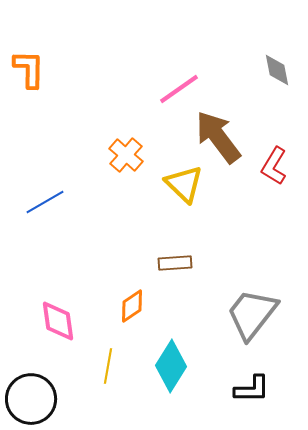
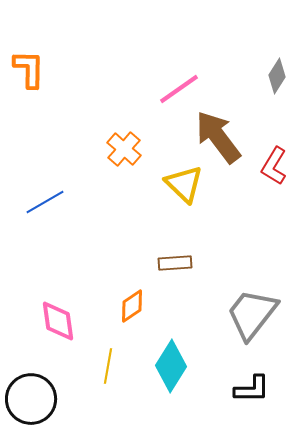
gray diamond: moved 6 px down; rotated 44 degrees clockwise
orange cross: moved 2 px left, 6 px up
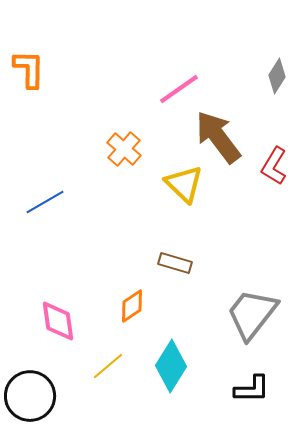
brown rectangle: rotated 20 degrees clockwise
yellow line: rotated 40 degrees clockwise
black circle: moved 1 px left, 3 px up
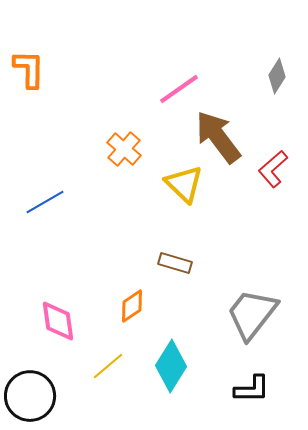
red L-shape: moved 1 px left, 3 px down; rotated 18 degrees clockwise
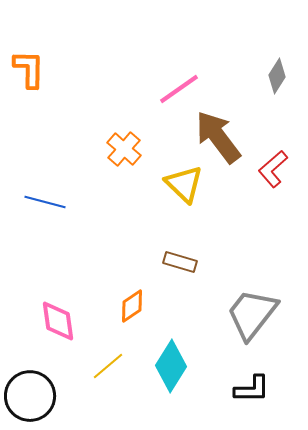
blue line: rotated 45 degrees clockwise
brown rectangle: moved 5 px right, 1 px up
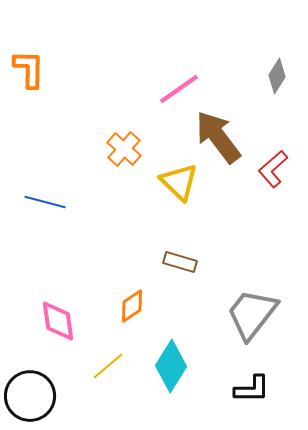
yellow triangle: moved 5 px left, 2 px up
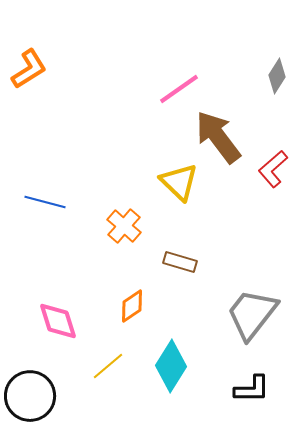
orange L-shape: rotated 57 degrees clockwise
orange cross: moved 77 px down
pink diamond: rotated 9 degrees counterclockwise
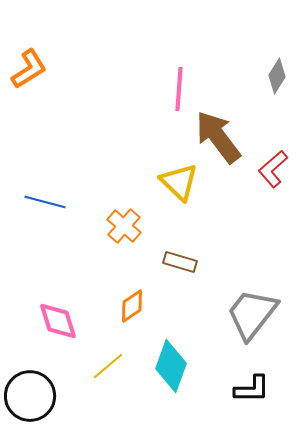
pink line: rotated 51 degrees counterclockwise
cyan diamond: rotated 12 degrees counterclockwise
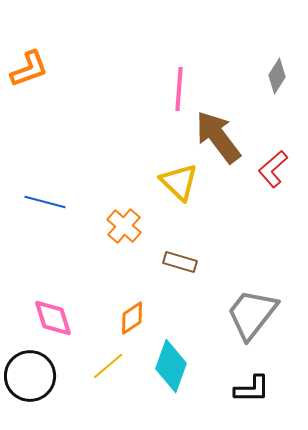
orange L-shape: rotated 12 degrees clockwise
orange diamond: moved 12 px down
pink diamond: moved 5 px left, 3 px up
black circle: moved 20 px up
